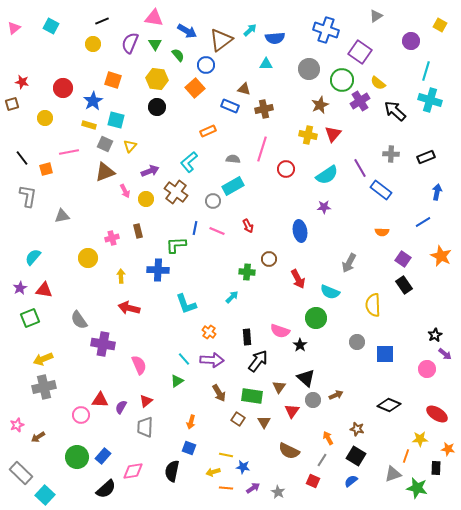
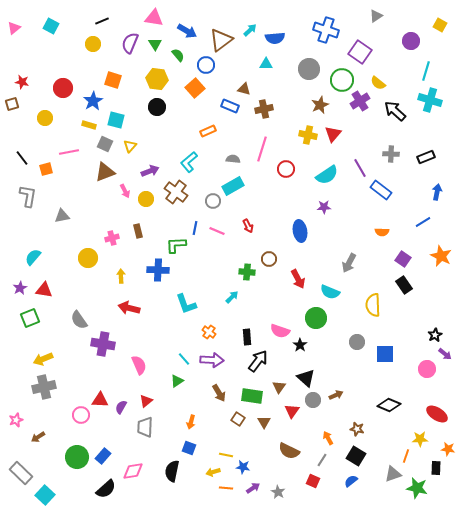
pink star at (17, 425): moved 1 px left, 5 px up
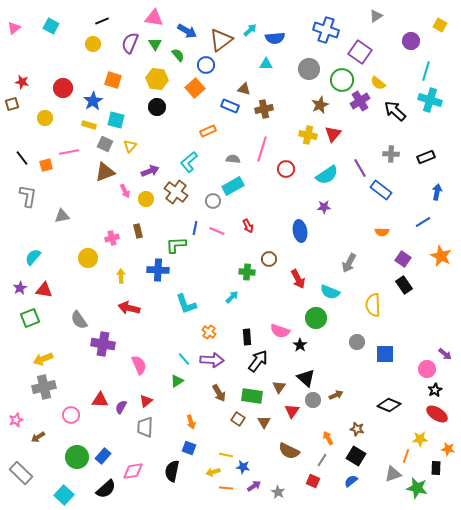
orange square at (46, 169): moved 4 px up
black star at (435, 335): moved 55 px down
pink circle at (81, 415): moved 10 px left
orange arrow at (191, 422): rotated 32 degrees counterclockwise
purple arrow at (253, 488): moved 1 px right, 2 px up
cyan square at (45, 495): moved 19 px right
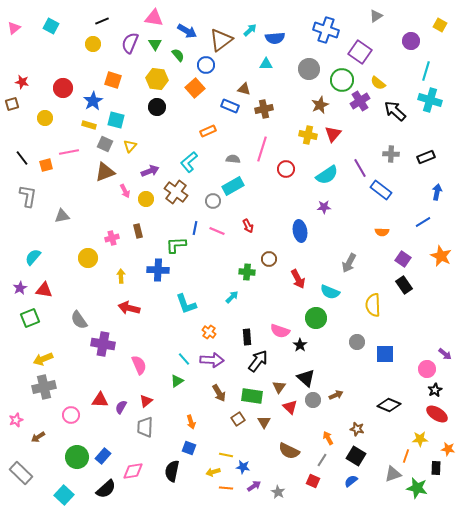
red triangle at (292, 411): moved 2 px left, 4 px up; rotated 21 degrees counterclockwise
brown square at (238, 419): rotated 24 degrees clockwise
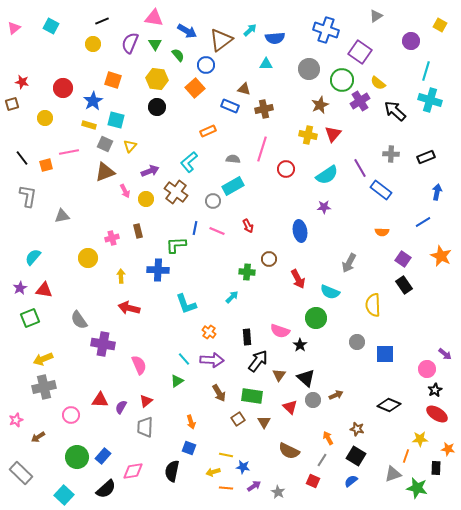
brown triangle at (279, 387): moved 12 px up
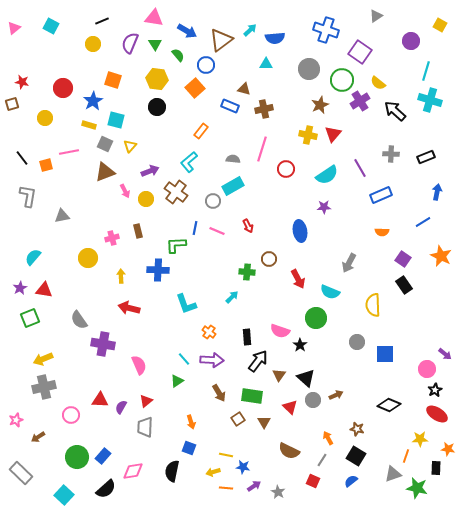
orange rectangle at (208, 131): moved 7 px left; rotated 28 degrees counterclockwise
blue rectangle at (381, 190): moved 5 px down; rotated 60 degrees counterclockwise
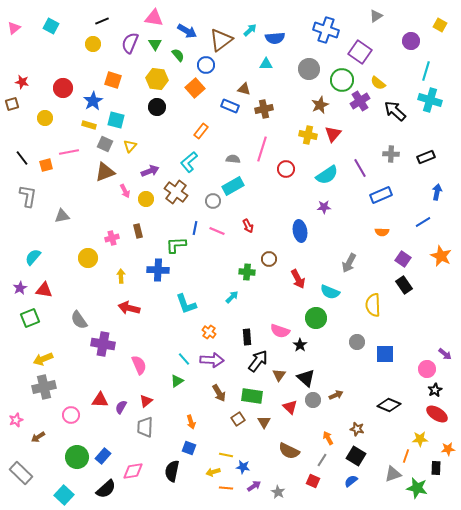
orange star at (448, 449): rotated 16 degrees counterclockwise
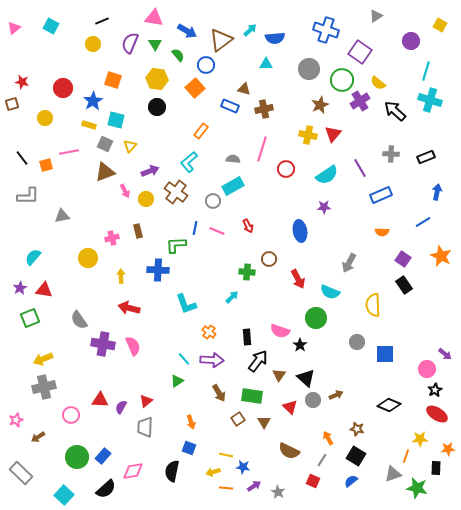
gray L-shape at (28, 196): rotated 80 degrees clockwise
pink semicircle at (139, 365): moved 6 px left, 19 px up
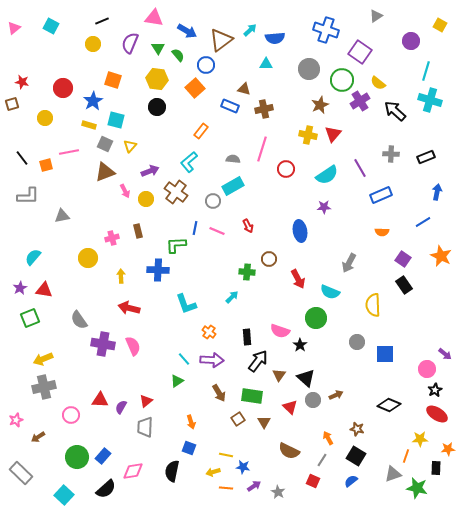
green triangle at (155, 44): moved 3 px right, 4 px down
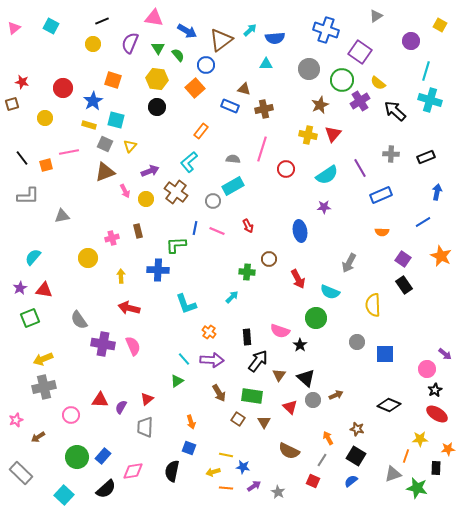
red triangle at (146, 401): moved 1 px right, 2 px up
brown square at (238, 419): rotated 24 degrees counterclockwise
